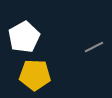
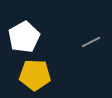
gray line: moved 3 px left, 5 px up
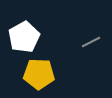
yellow pentagon: moved 4 px right, 1 px up
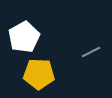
gray line: moved 10 px down
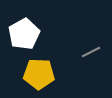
white pentagon: moved 3 px up
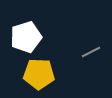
white pentagon: moved 2 px right, 3 px down; rotated 12 degrees clockwise
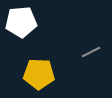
white pentagon: moved 5 px left, 15 px up; rotated 12 degrees clockwise
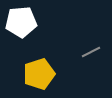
yellow pentagon: rotated 20 degrees counterclockwise
